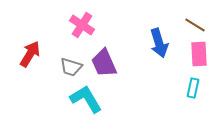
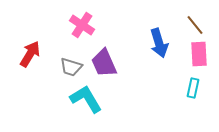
brown line: rotated 20 degrees clockwise
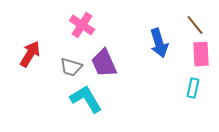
pink rectangle: moved 2 px right
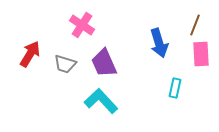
brown line: rotated 60 degrees clockwise
gray trapezoid: moved 6 px left, 3 px up
cyan rectangle: moved 18 px left
cyan L-shape: moved 15 px right, 2 px down; rotated 12 degrees counterclockwise
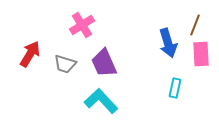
pink cross: rotated 25 degrees clockwise
blue arrow: moved 9 px right
